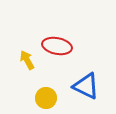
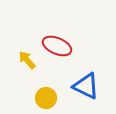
red ellipse: rotated 12 degrees clockwise
yellow arrow: rotated 12 degrees counterclockwise
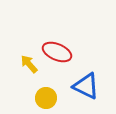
red ellipse: moved 6 px down
yellow arrow: moved 2 px right, 4 px down
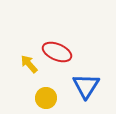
blue triangle: rotated 36 degrees clockwise
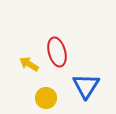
red ellipse: rotated 52 degrees clockwise
yellow arrow: rotated 18 degrees counterclockwise
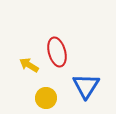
yellow arrow: moved 1 px down
